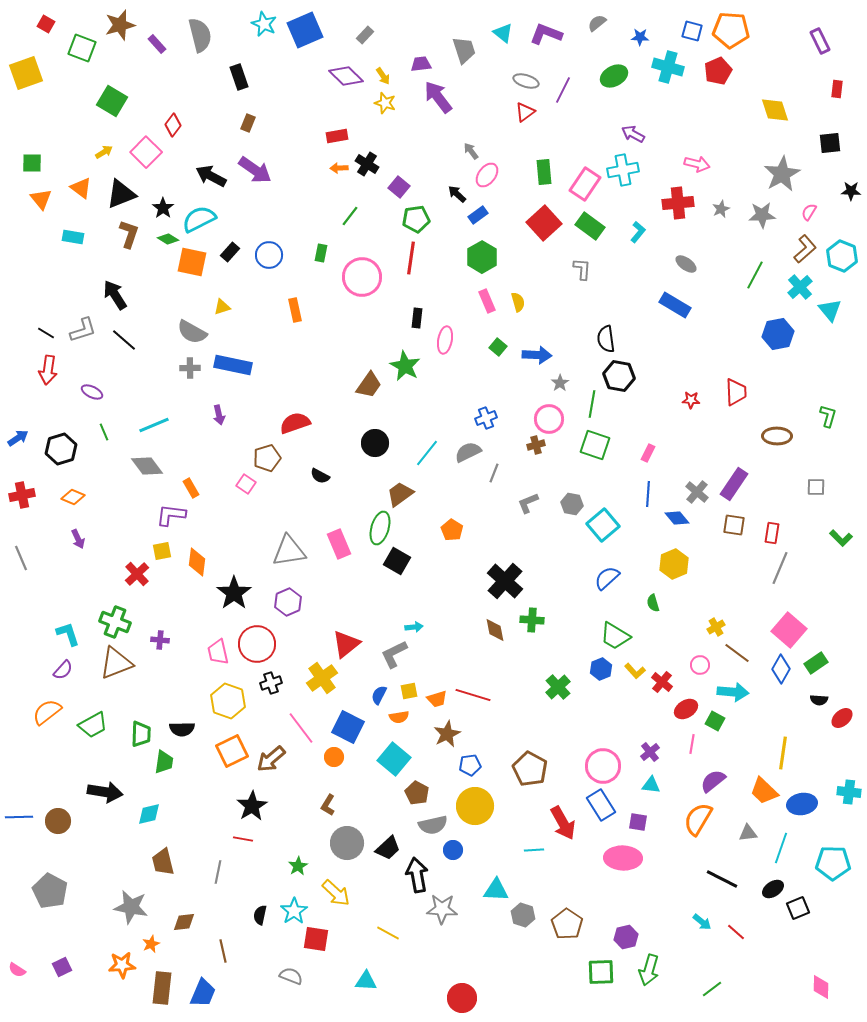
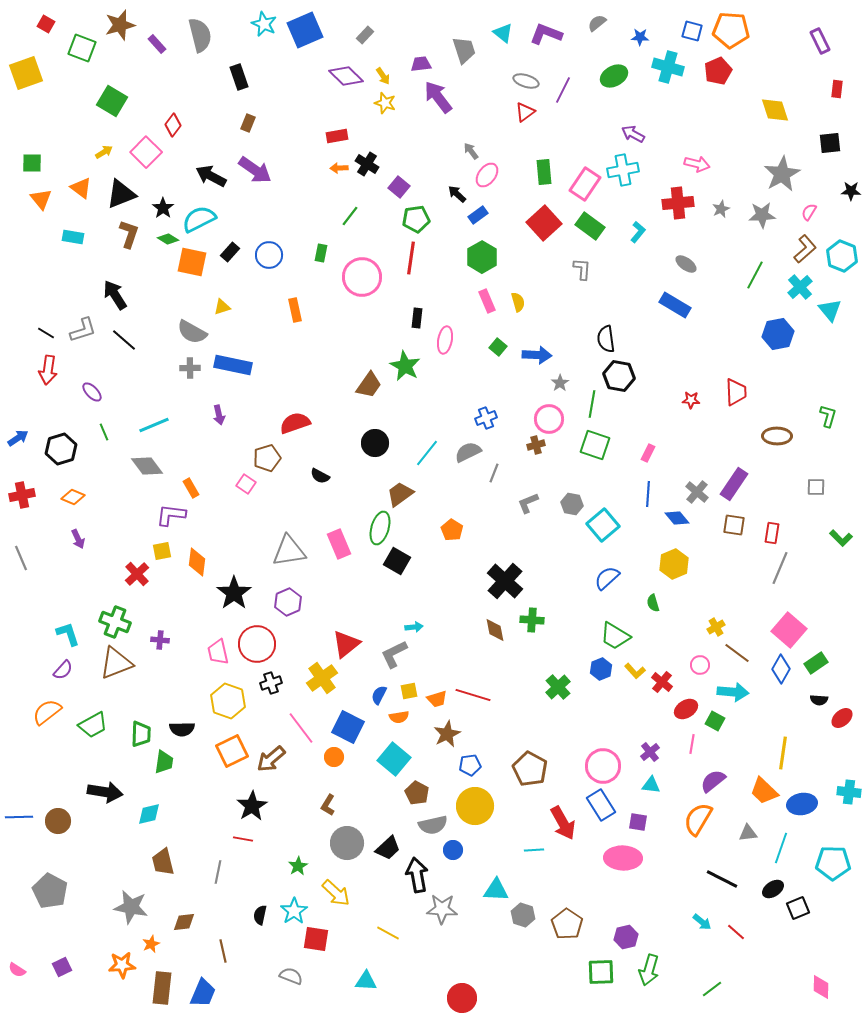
purple ellipse at (92, 392): rotated 20 degrees clockwise
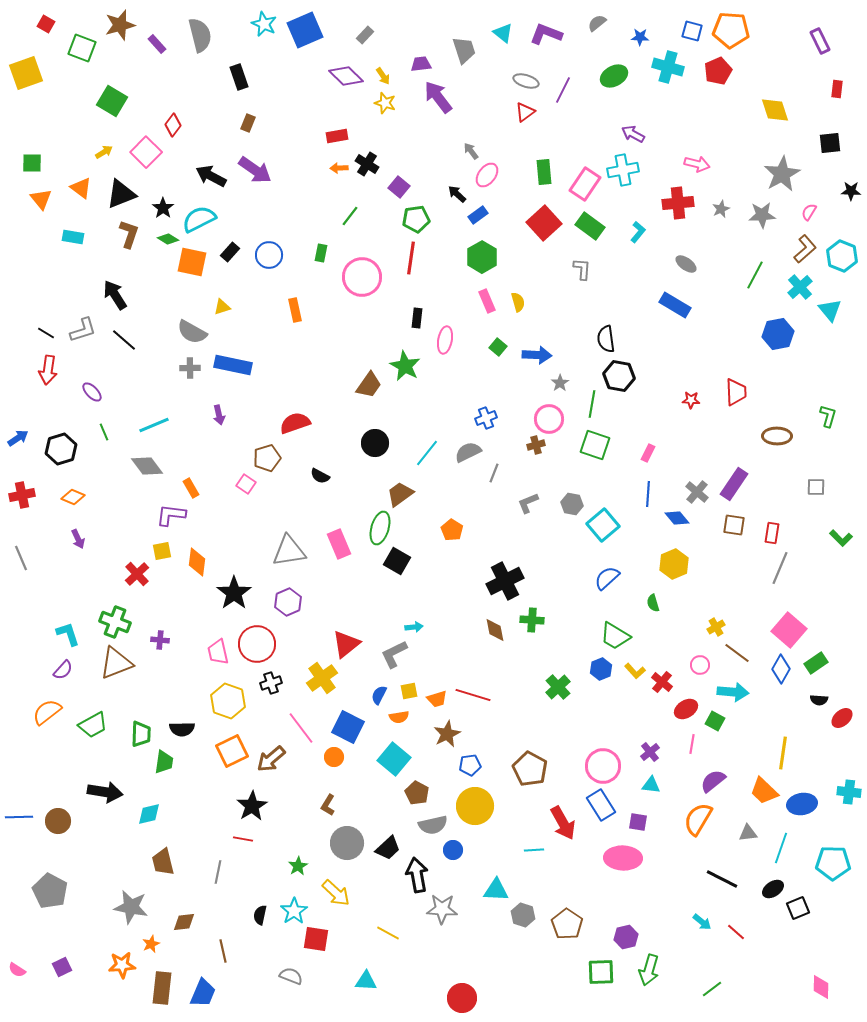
black cross at (505, 581): rotated 21 degrees clockwise
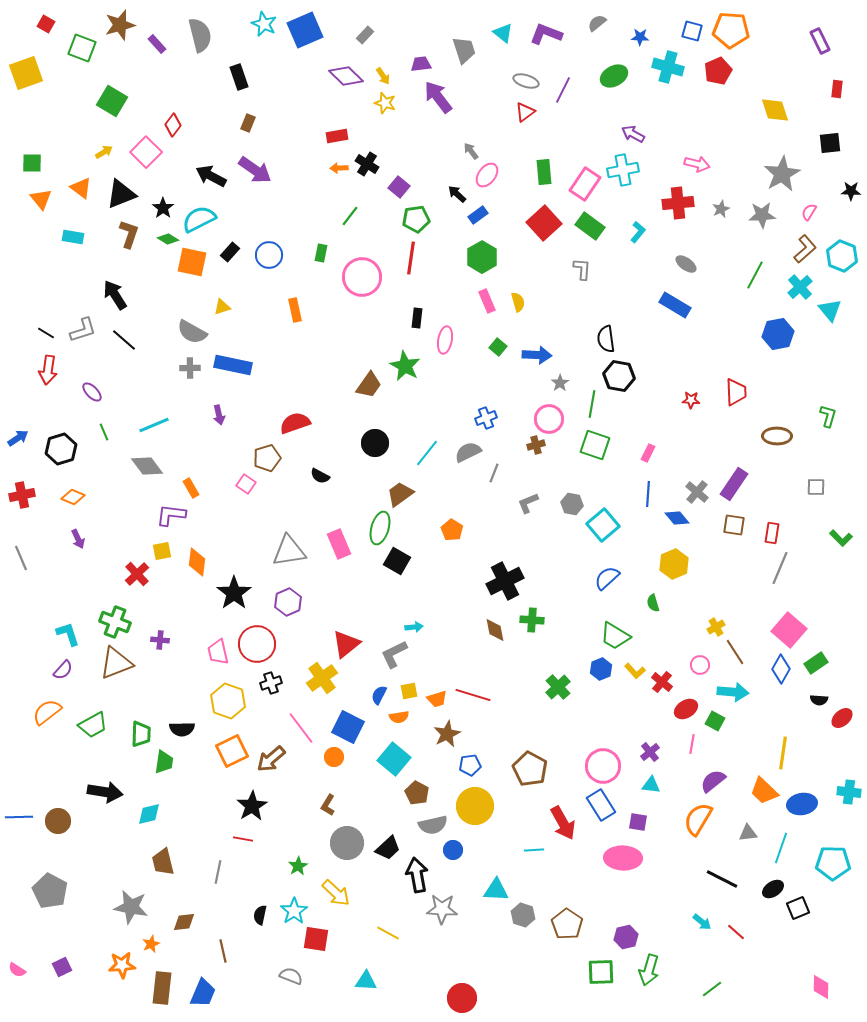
brown line at (737, 653): moved 2 px left, 1 px up; rotated 20 degrees clockwise
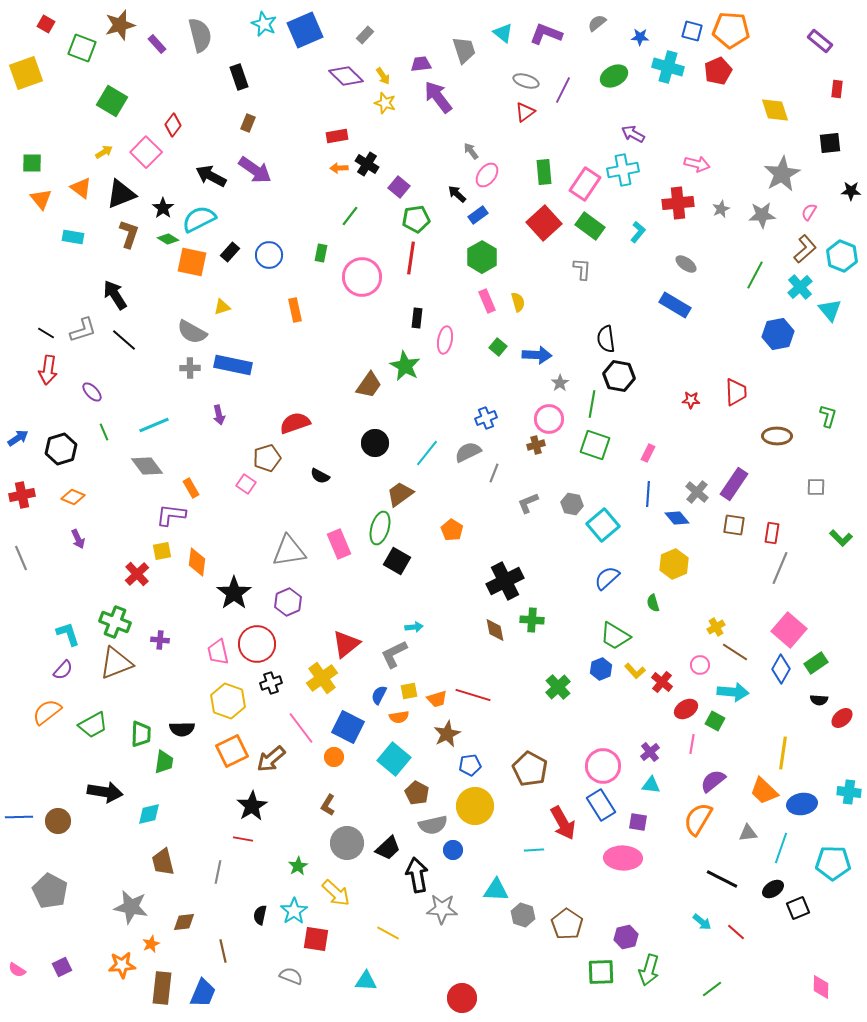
purple rectangle at (820, 41): rotated 25 degrees counterclockwise
brown line at (735, 652): rotated 24 degrees counterclockwise
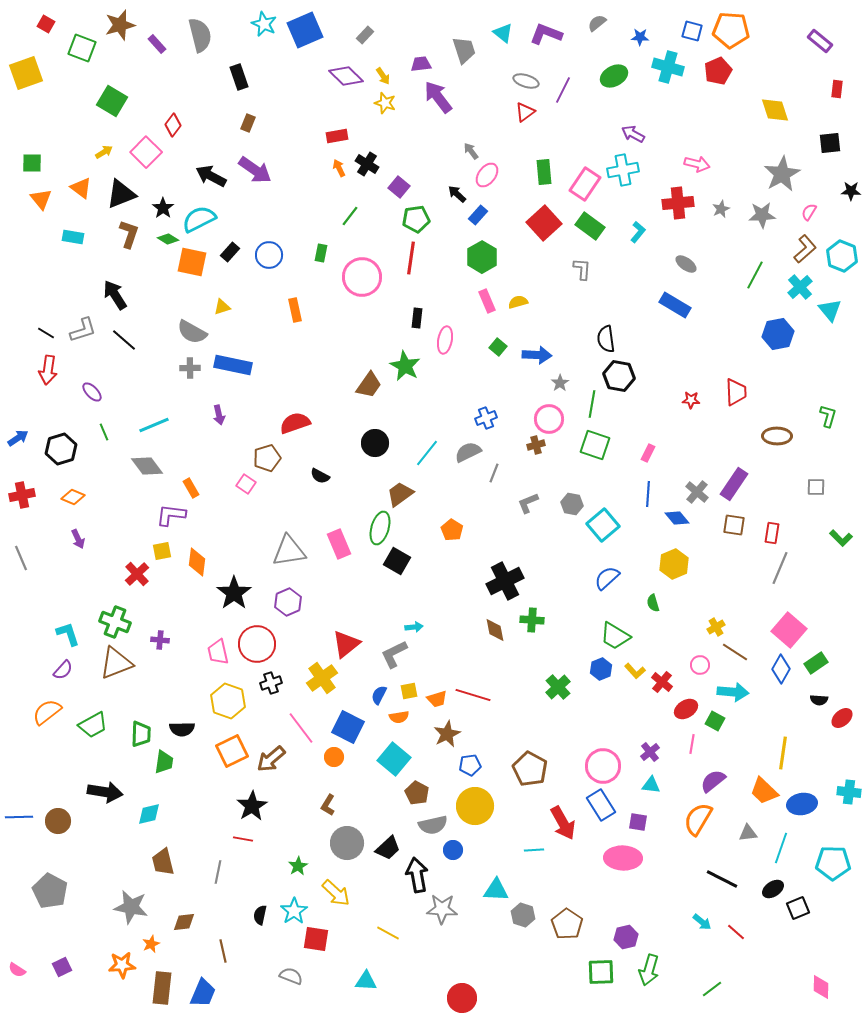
orange arrow at (339, 168): rotated 66 degrees clockwise
blue rectangle at (478, 215): rotated 12 degrees counterclockwise
yellow semicircle at (518, 302): rotated 90 degrees counterclockwise
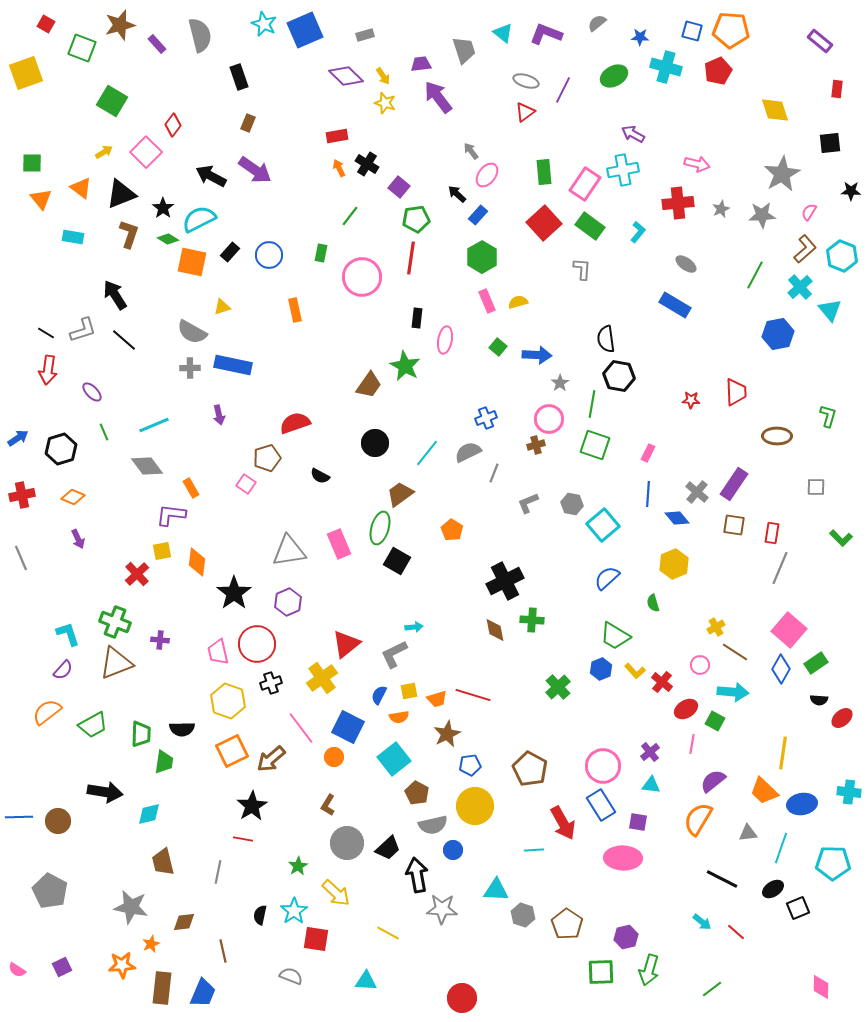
gray rectangle at (365, 35): rotated 30 degrees clockwise
cyan cross at (668, 67): moved 2 px left
cyan square at (394, 759): rotated 12 degrees clockwise
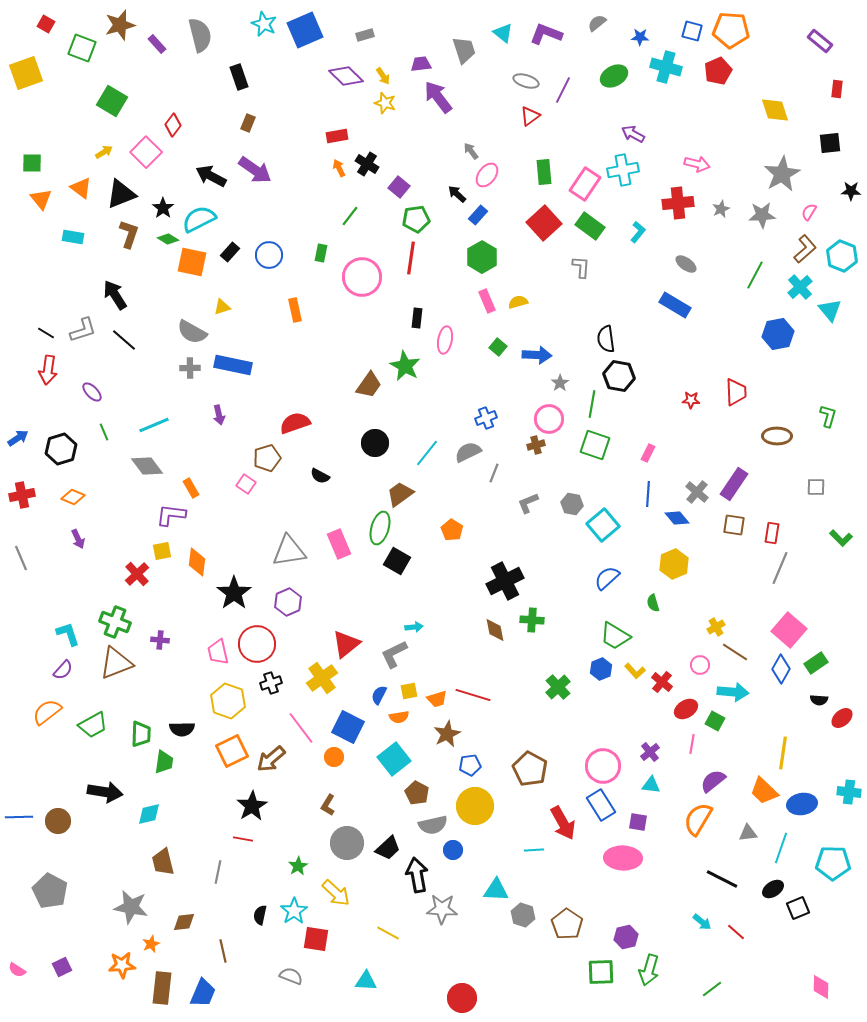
red triangle at (525, 112): moved 5 px right, 4 px down
gray L-shape at (582, 269): moved 1 px left, 2 px up
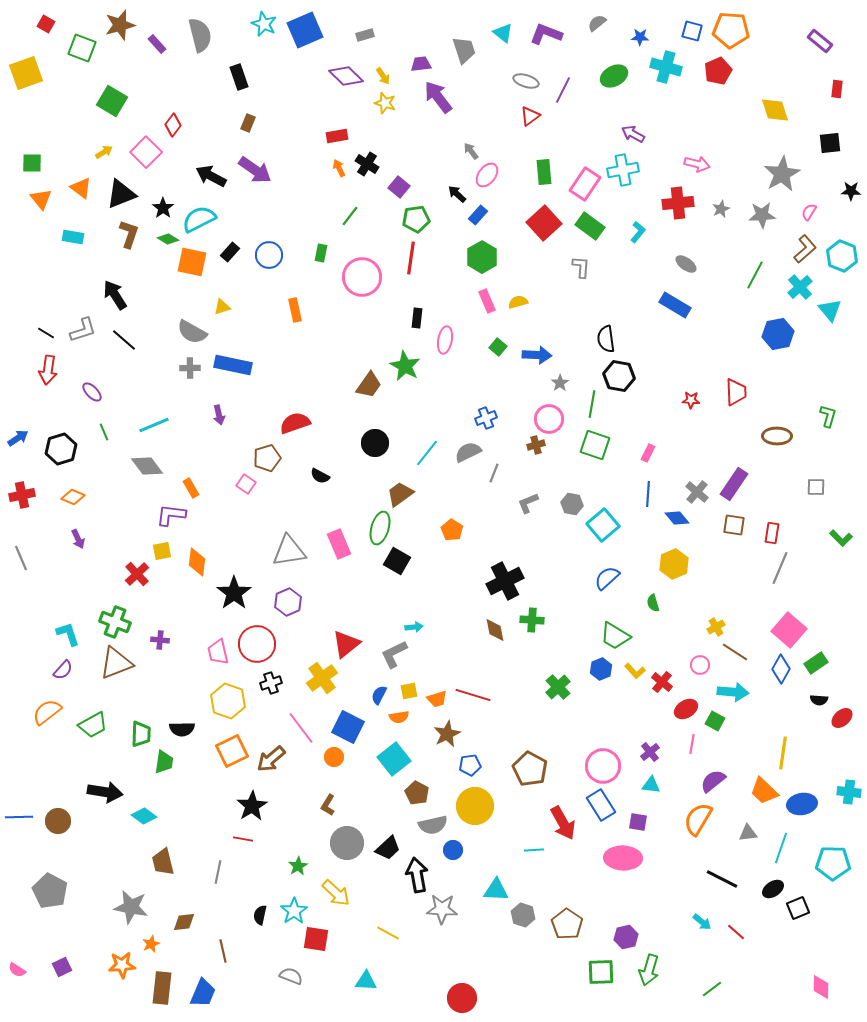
cyan diamond at (149, 814): moved 5 px left, 2 px down; rotated 50 degrees clockwise
